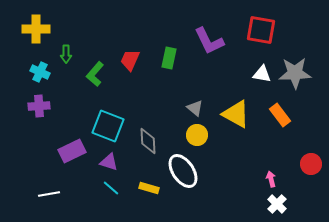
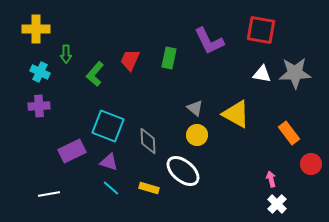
orange rectangle: moved 9 px right, 18 px down
white ellipse: rotated 16 degrees counterclockwise
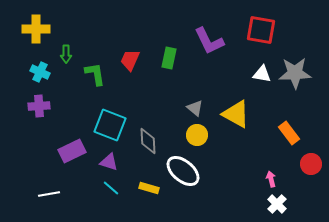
green L-shape: rotated 130 degrees clockwise
cyan square: moved 2 px right, 1 px up
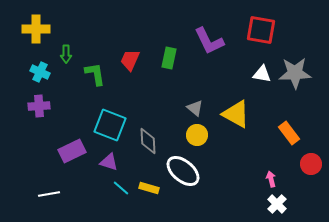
cyan line: moved 10 px right
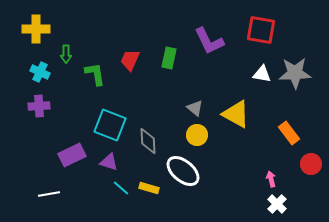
purple rectangle: moved 4 px down
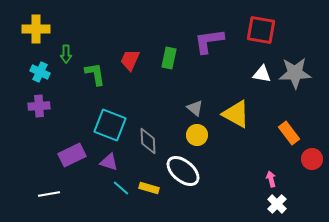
purple L-shape: rotated 108 degrees clockwise
red circle: moved 1 px right, 5 px up
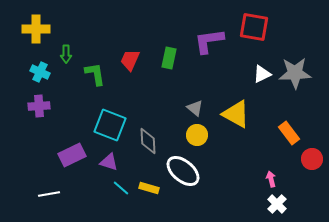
red square: moved 7 px left, 3 px up
white triangle: rotated 36 degrees counterclockwise
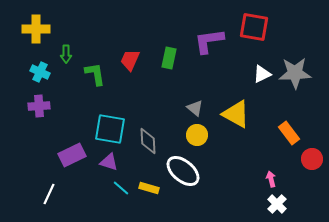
cyan square: moved 4 px down; rotated 12 degrees counterclockwise
white line: rotated 55 degrees counterclockwise
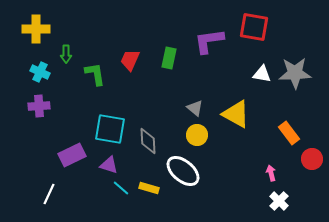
white triangle: rotated 36 degrees clockwise
purple triangle: moved 3 px down
pink arrow: moved 6 px up
white cross: moved 2 px right, 3 px up
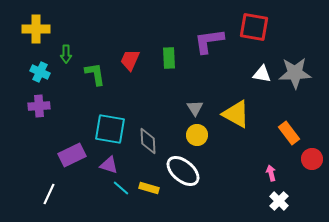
green rectangle: rotated 15 degrees counterclockwise
gray triangle: rotated 18 degrees clockwise
